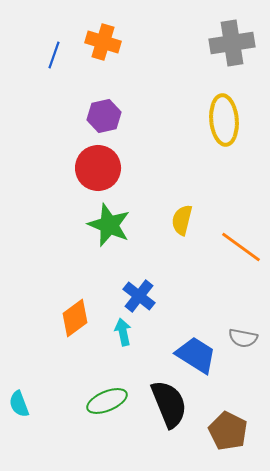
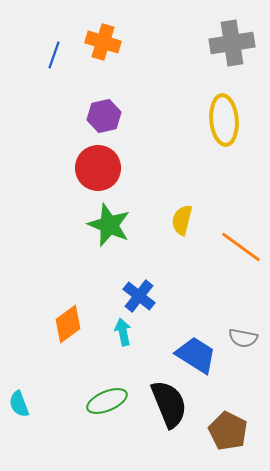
orange diamond: moved 7 px left, 6 px down
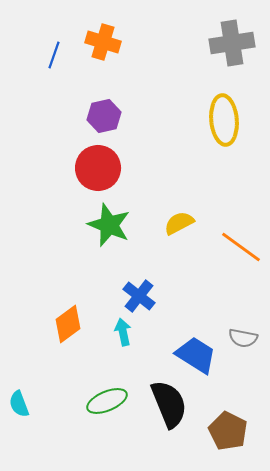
yellow semicircle: moved 3 px left, 3 px down; rotated 48 degrees clockwise
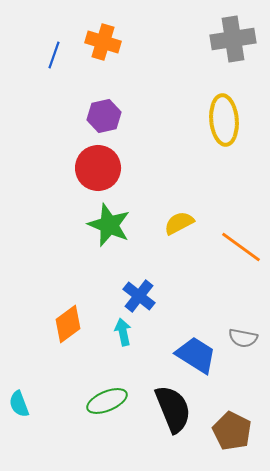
gray cross: moved 1 px right, 4 px up
black semicircle: moved 4 px right, 5 px down
brown pentagon: moved 4 px right
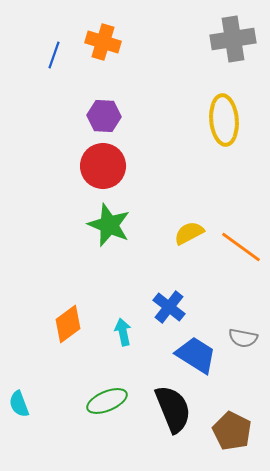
purple hexagon: rotated 16 degrees clockwise
red circle: moved 5 px right, 2 px up
yellow semicircle: moved 10 px right, 10 px down
blue cross: moved 30 px right, 11 px down
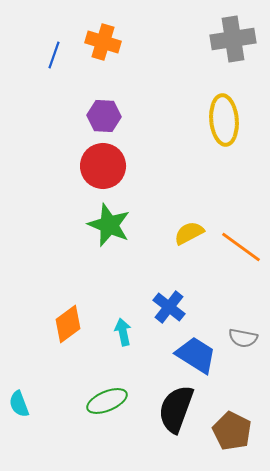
black semicircle: moved 3 px right; rotated 138 degrees counterclockwise
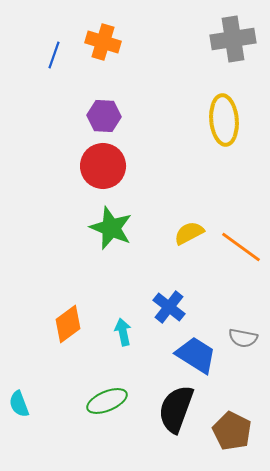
green star: moved 2 px right, 3 px down
